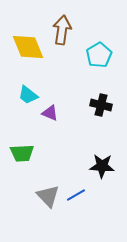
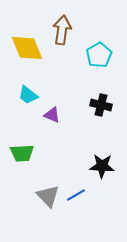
yellow diamond: moved 1 px left, 1 px down
purple triangle: moved 2 px right, 2 px down
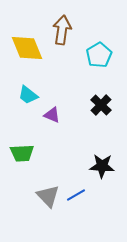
black cross: rotated 30 degrees clockwise
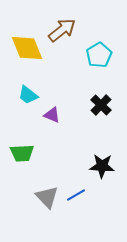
brown arrow: rotated 44 degrees clockwise
gray triangle: moved 1 px left, 1 px down
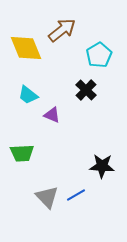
yellow diamond: moved 1 px left
black cross: moved 15 px left, 15 px up
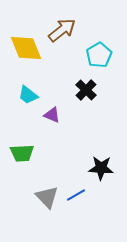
black star: moved 1 px left, 2 px down
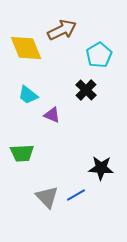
brown arrow: rotated 12 degrees clockwise
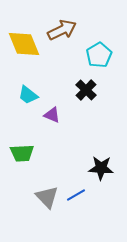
yellow diamond: moved 2 px left, 4 px up
